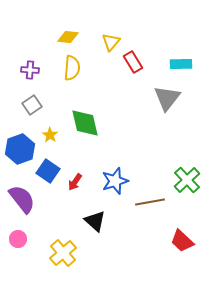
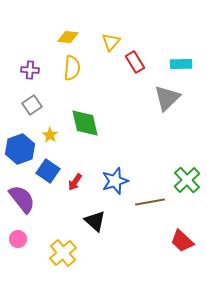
red rectangle: moved 2 px right
gray triangle: rotated 8 degrees clockwise
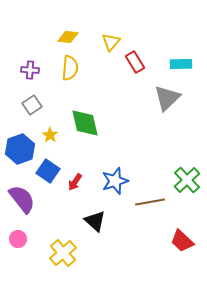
yellow semicircle: moved 2 px left
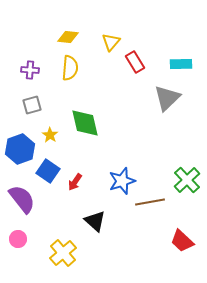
gray square: rotated 18 degrees clockwise
blue star: moved 7 px right
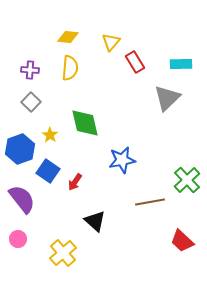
gray square: moved 1 px left, 3 px up; rotated 30 degrees counterclockwise
blue star: moved 21 px up; rotated 8 degrees clockwise
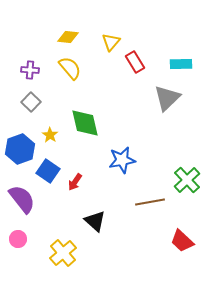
yellow semicircle: rotated 45 degrees counterclockwise
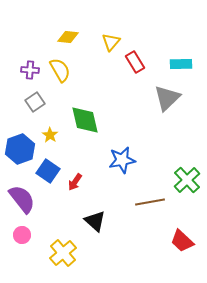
yellow semicircle: moved 10 px left, 2 px down; rotated 10 degrees clockwise
gray square: moved 4 px right; rotated 12 degrees clockwise
green diamond: moved 3 px up
pink circle: moved 4 px right, 4 px up
